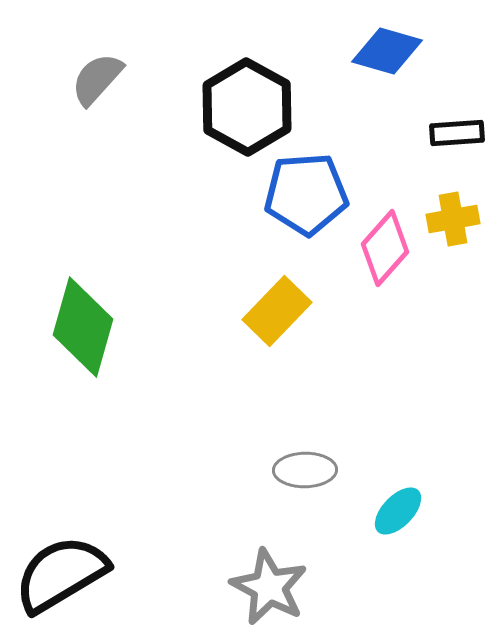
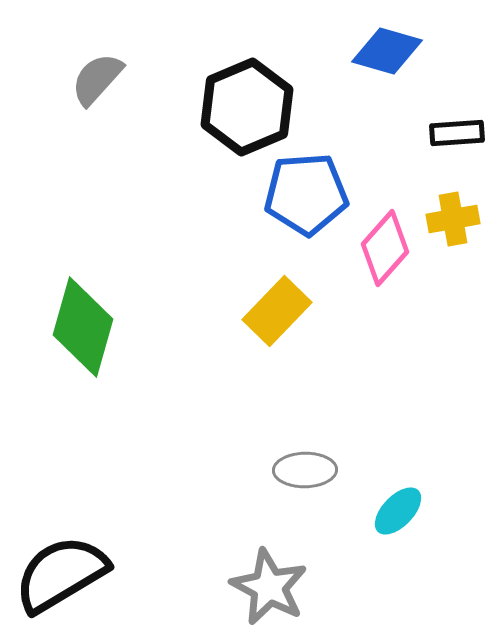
black hexagon: rotated 8 degrees clockwise
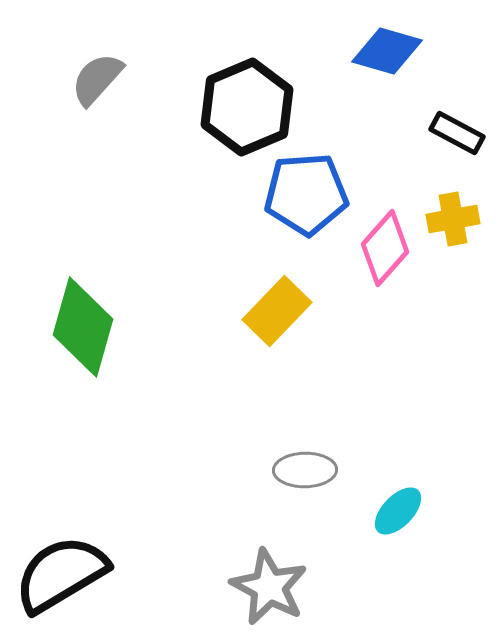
black rectangle: rotated 32 degrees clockwise
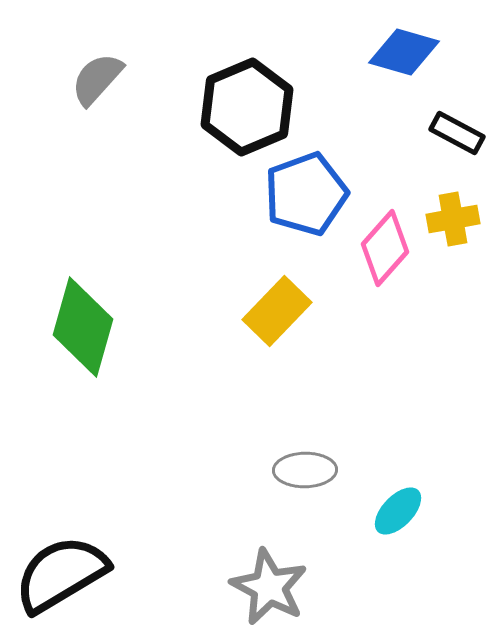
blue diamond: moved 17 px right, 1 px down
blue pentagon: rotated 16 degrees counterclockwise
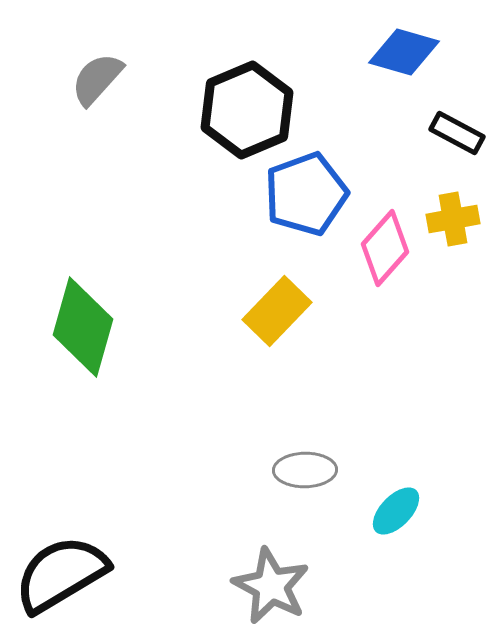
black hexagon: moved 3 px down
cyan ellipse: moved 2 px left
gray star: moved 2 px right, 1 px up
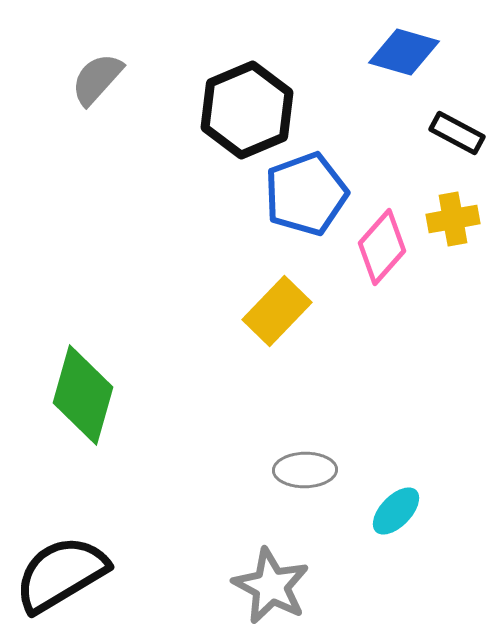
pink diamond: moved 3 px left, 1 px up
green diamond: moved 68 px down
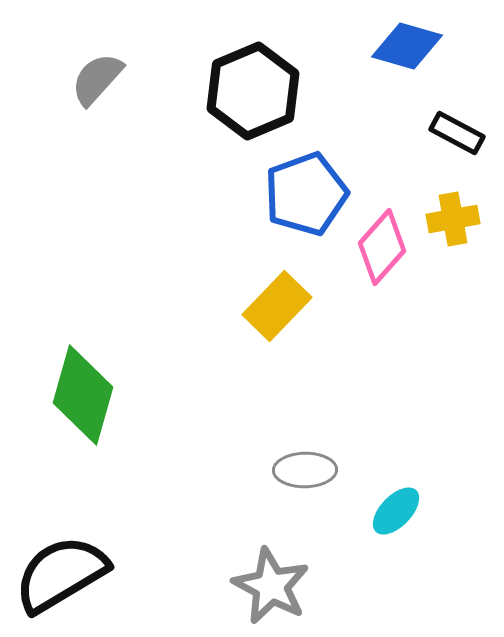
blue diamond: moved 3 px right, 6 px up
black hexagon: moved 6 px right, 19 px up
yellow rectangle: moved 5 px up
